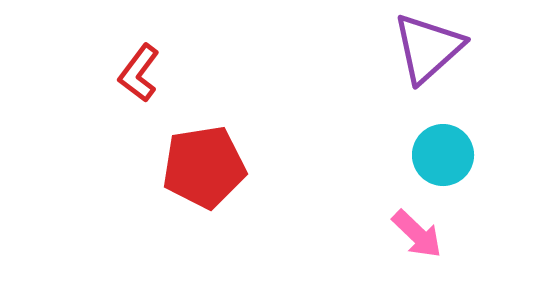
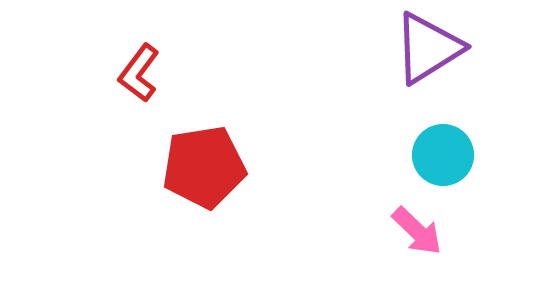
purple triangle: rotated 10 degrees clockwise
pink arrow: moved 3 px up
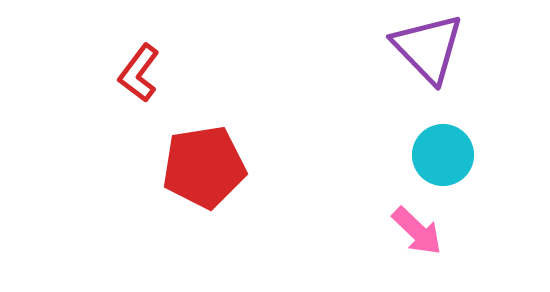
purple triangle: rotated 42 degrees counterclockwise
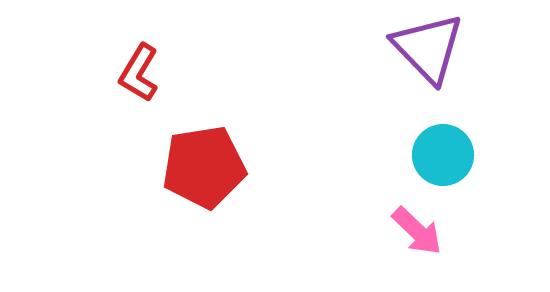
red L-shape: rotated 6 degrees counterclockwise
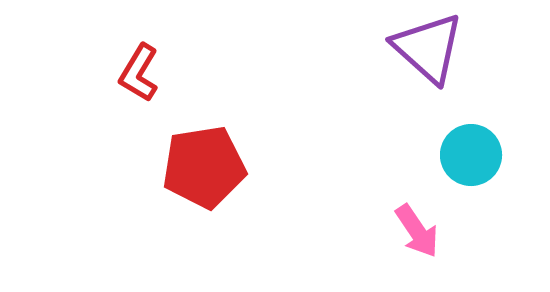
purple triangle: rotated 4 degrees counterclockwise
cyan circle: moved 28 px right
pink arrow: rotated 12 degrees clockwise
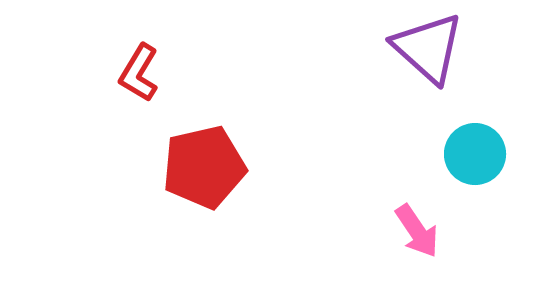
cyan circle: moved 4 px right, 1 px up
red pentagon: rotated 4 degrees counterclockwise
